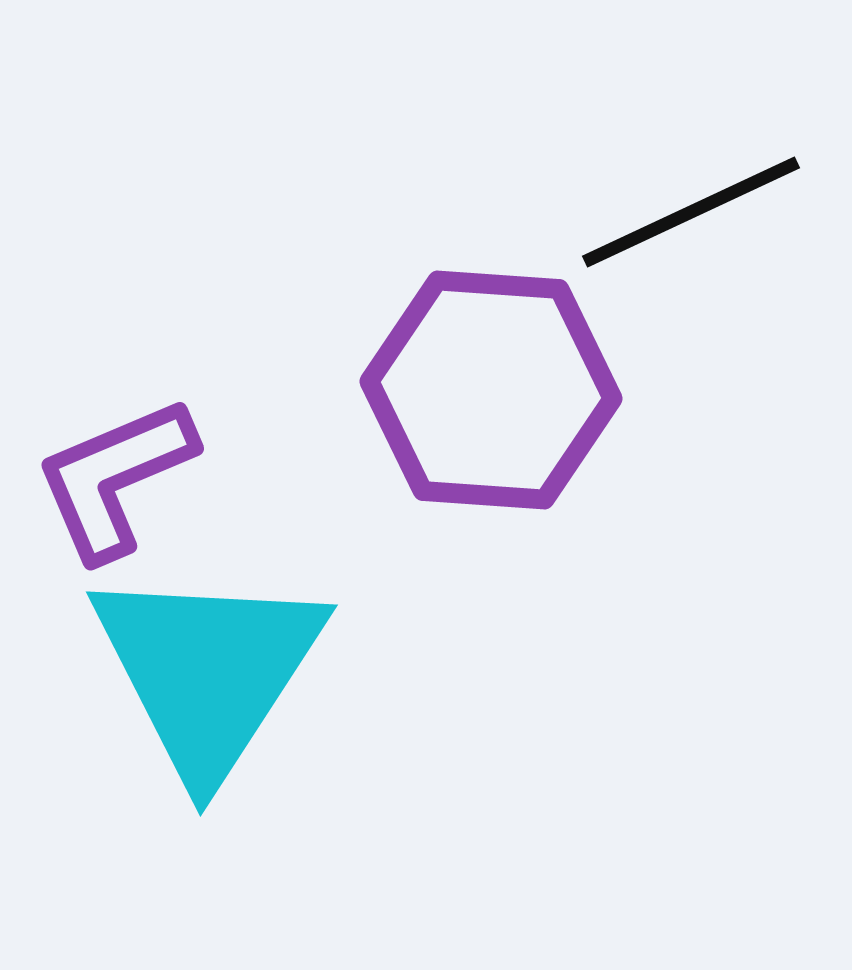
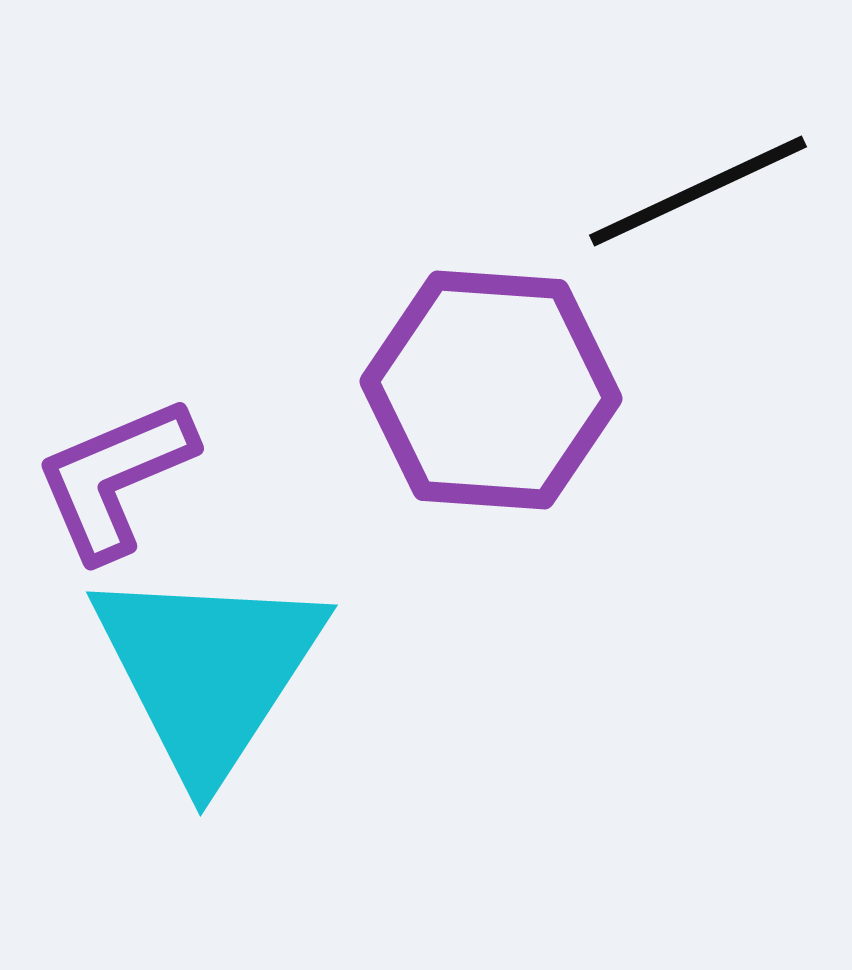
black line: moved 7 px right, 21 px up
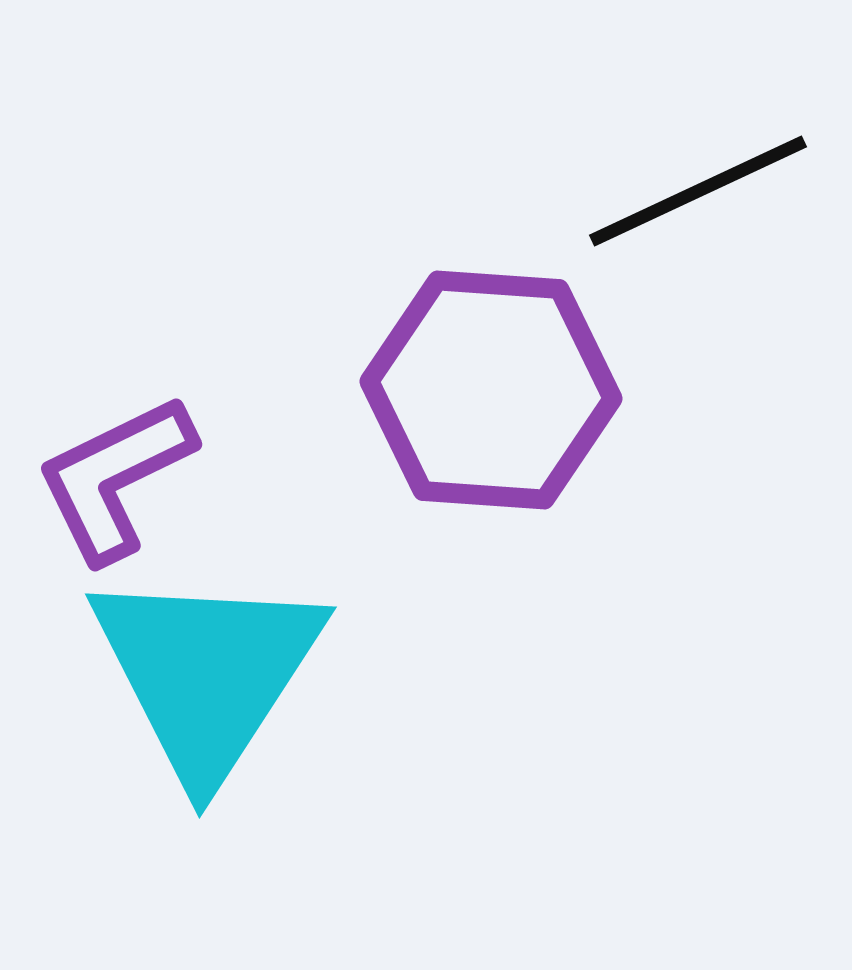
purple L-shape: rotated 3 degrees counterclockwise
cyan triangle: moved 1 px left, 2 px down
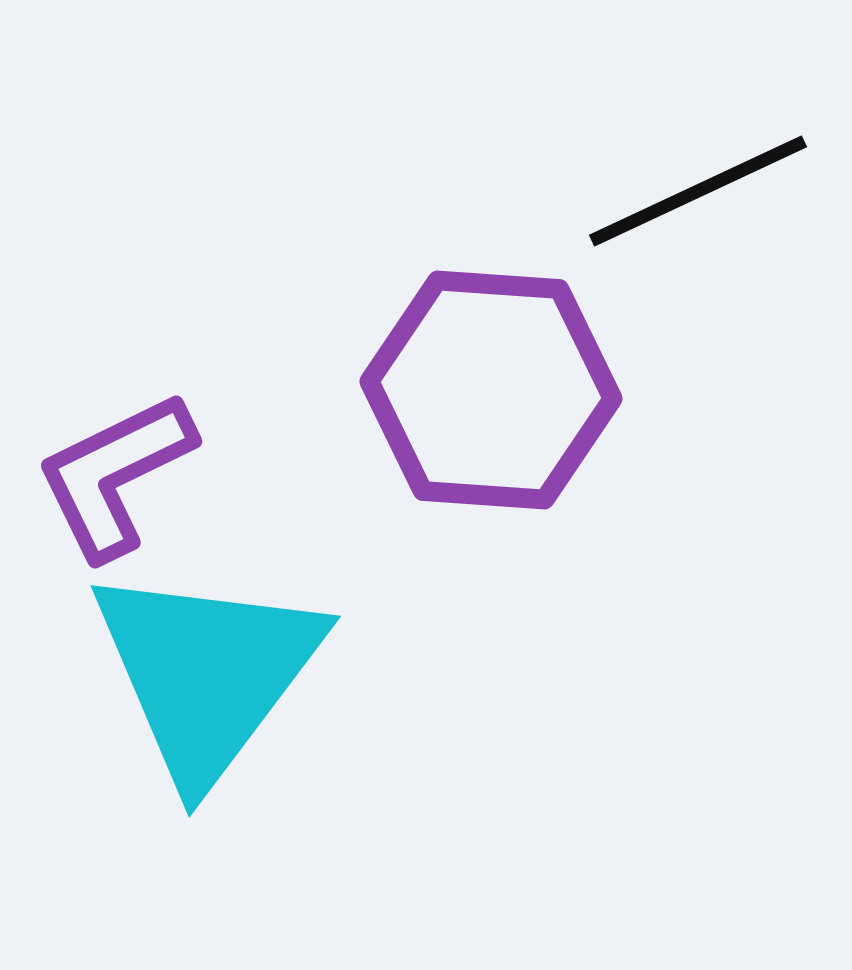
purple L-shape: moved 3 px up
cyan triangle: rotated 4 degrees clockwise
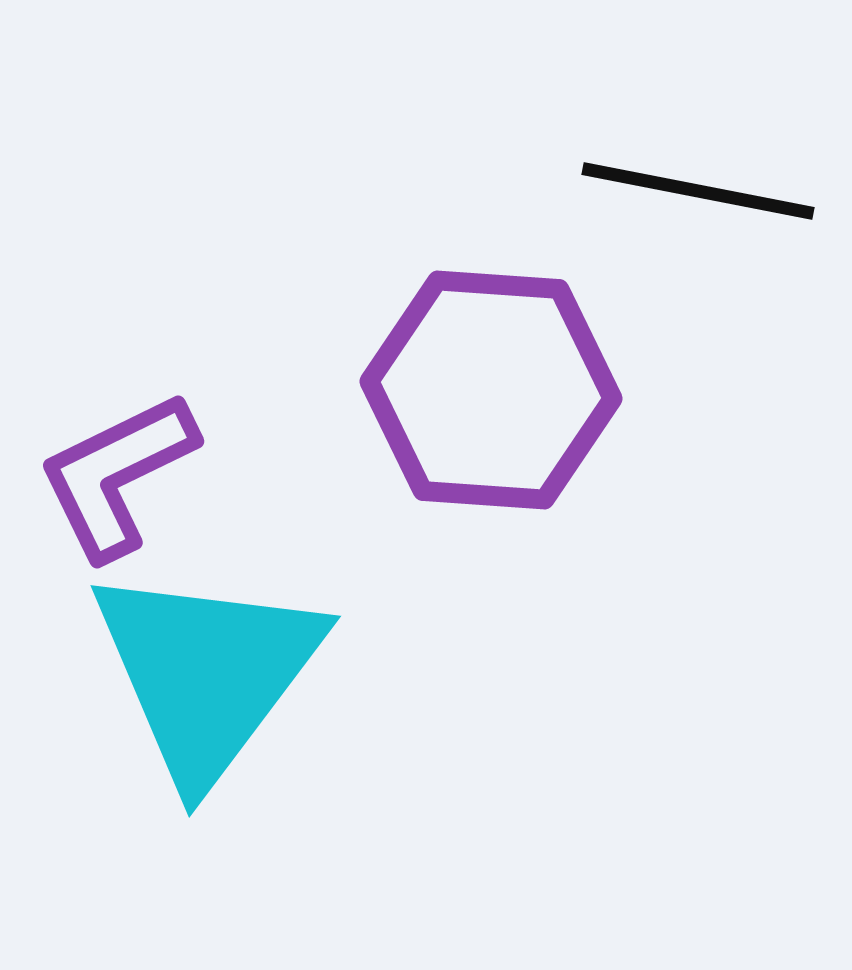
black line: rotated 36 degrees clockwise
purple L-shape: moved 2 px right
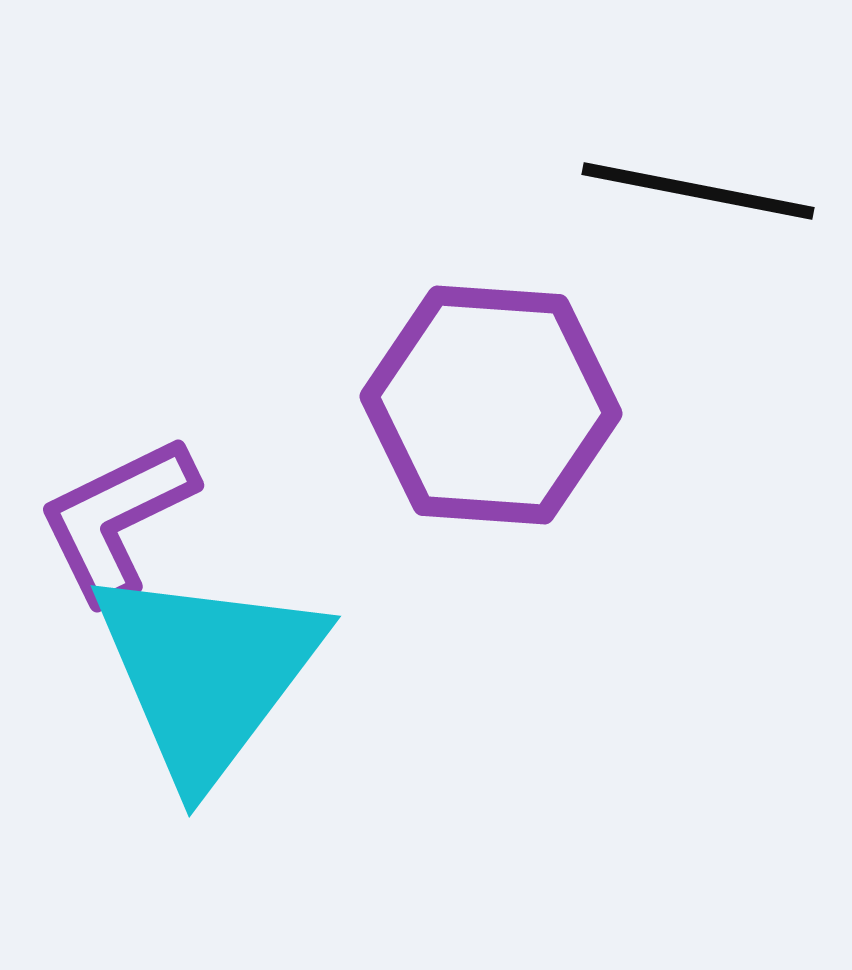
purple hexagon: moved 15 px down
purple L-shape: moved 44 px down
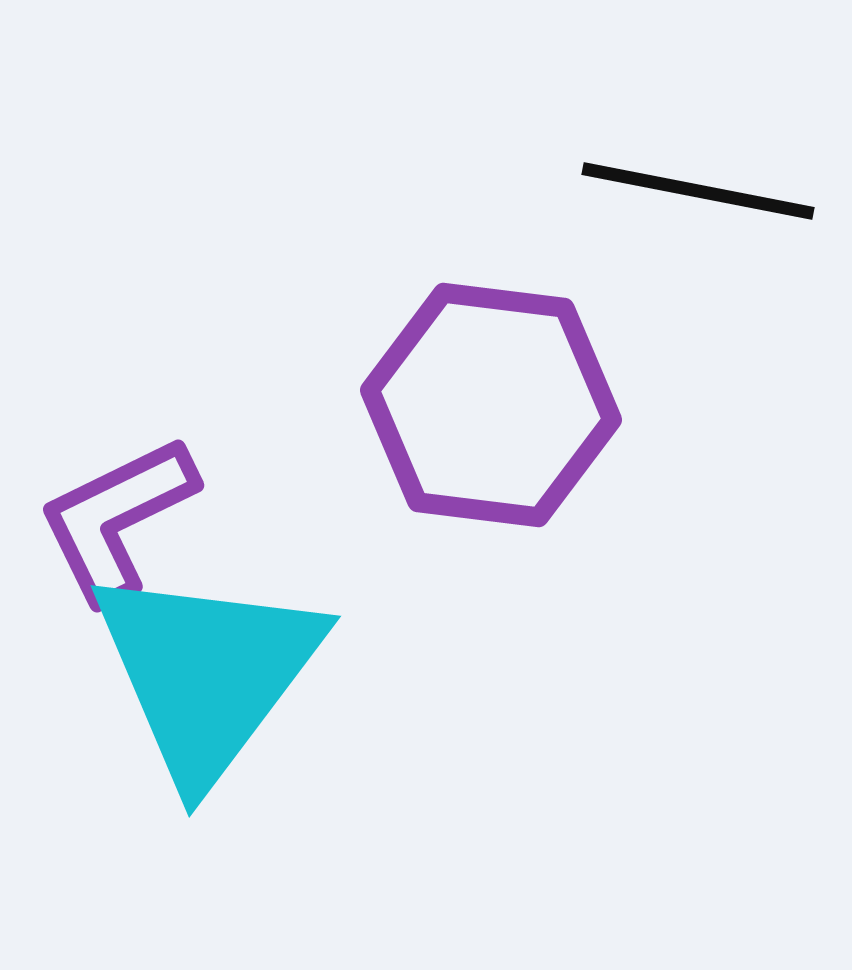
purple hexagon: rotated 3 degrees clockwise
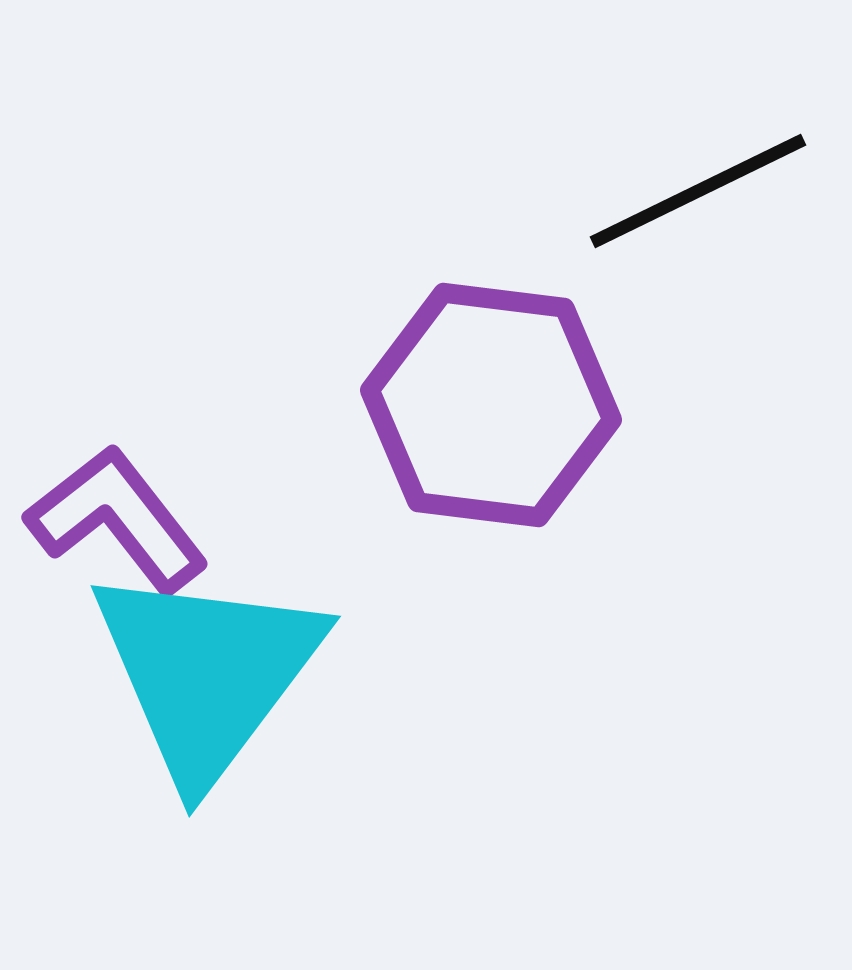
black line: rotated 37 degrees counterclockwise
purple L-shape: rotated 78 degrees clockwise
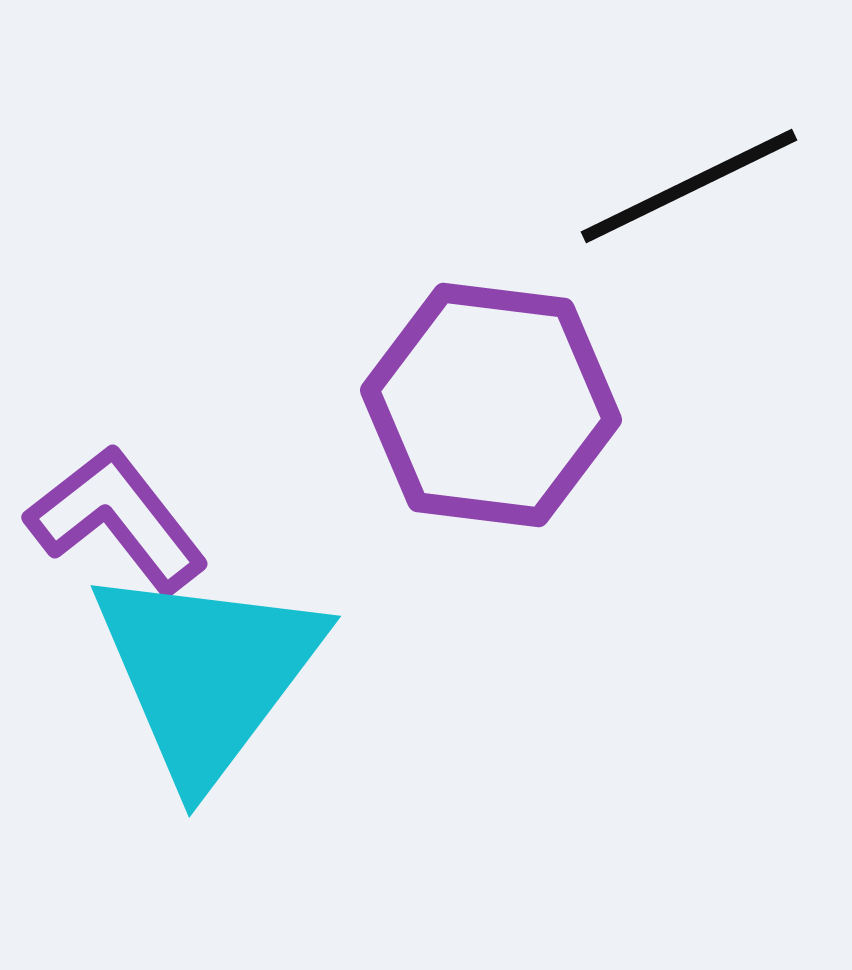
black line: moved 9 px left, 5 px up
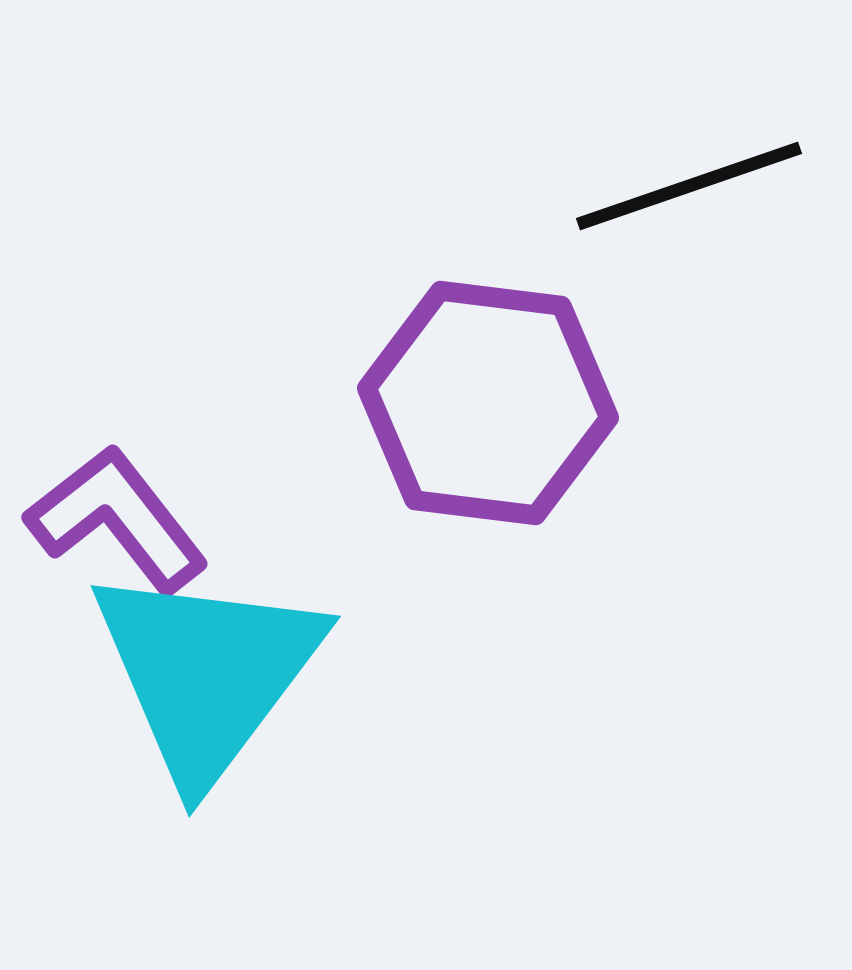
black line: rotated 7 degrees clockwise
purple hexagon: moved 3 px left, 2 px up
